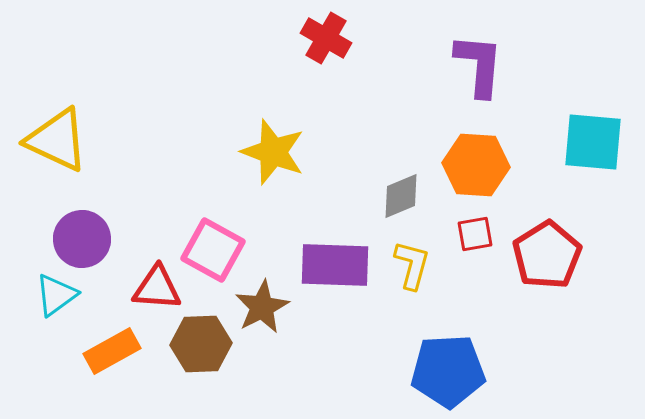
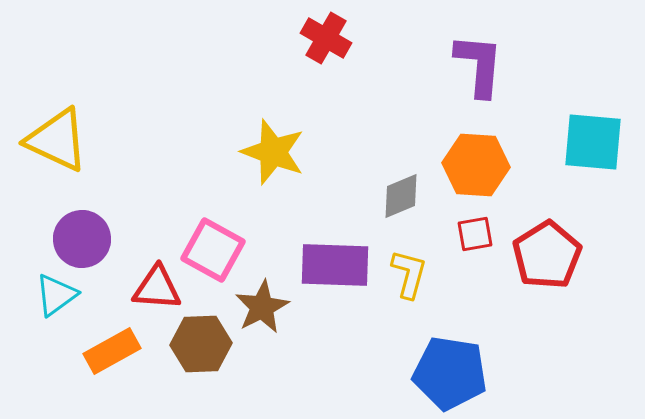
yellow L-shape: moved 3 px left, 9 px down
blue pentagon: moved 2 px right, 2 px down; rotated 12 degrees clockwise
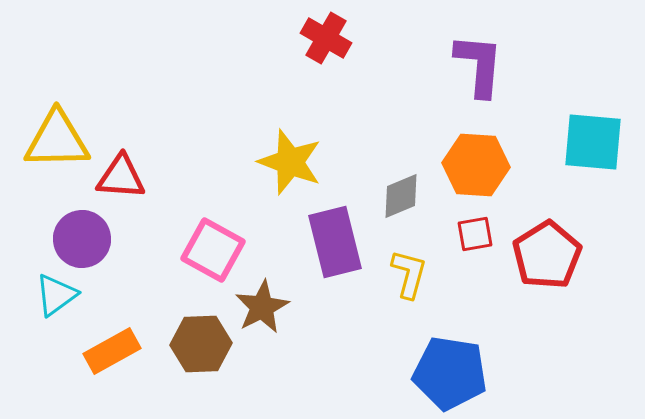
yellow triangle: rotated 26 degrees counterclockwise
yellow star: moved 17 px right, 10 px down
purple rectangle: moved 23 px up; rotated 74 degrees clockwise
red triangle: moved 36 px left, 111 px up
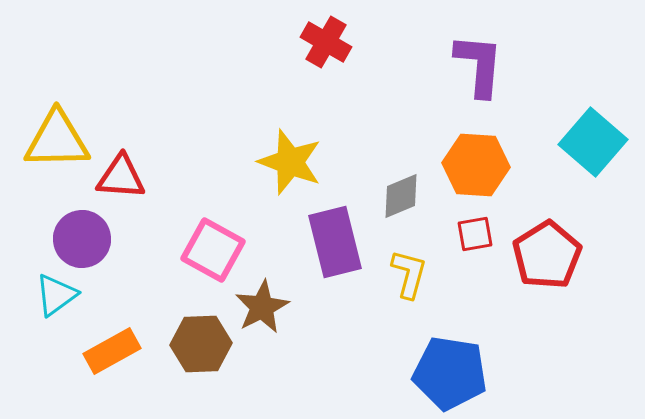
red cross: moved 4 px down
cyan square: rotated 36 degrees clockwise
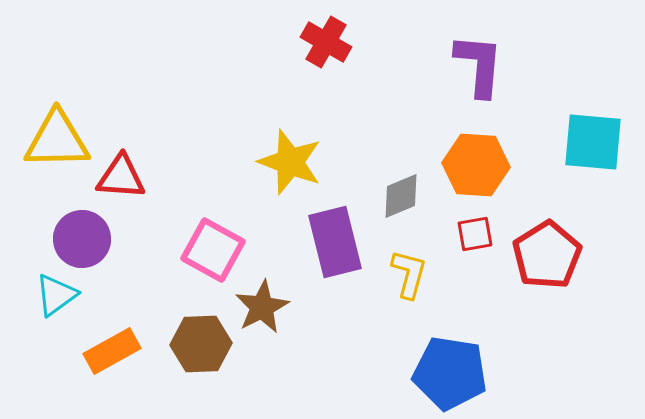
cyan square: rotated 36 degrees counterclockwise
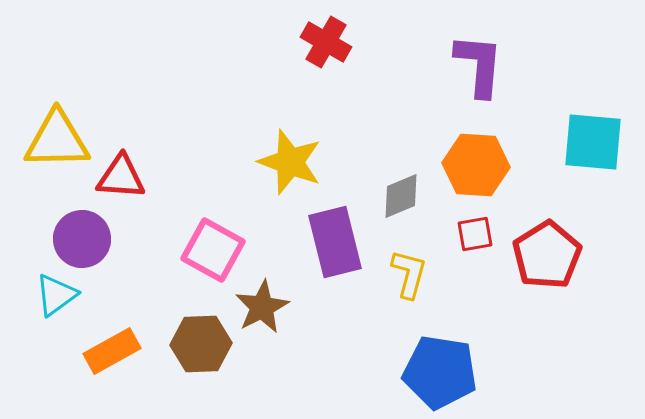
blue pentagon: moved 10 px left, 1 px up
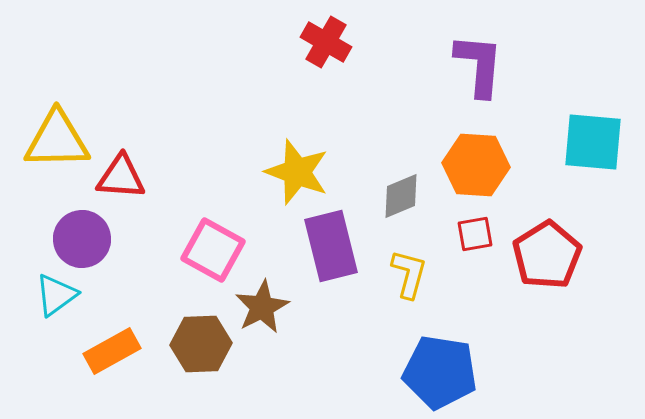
yellow star: moved 7 px right, 10 px down
purple rectangle: moved 4 px left, 4 px down
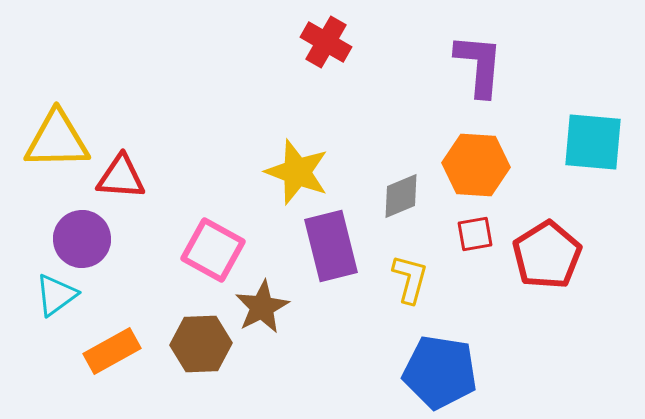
yellow L-shape: moved 1 px right, 5 px down
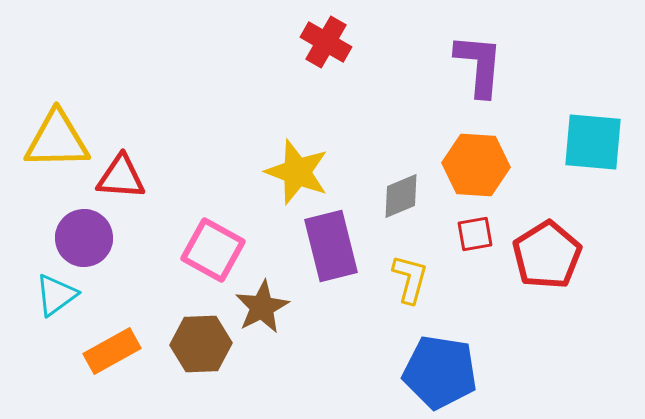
purple circle: moved 2 px right, 1 px up
